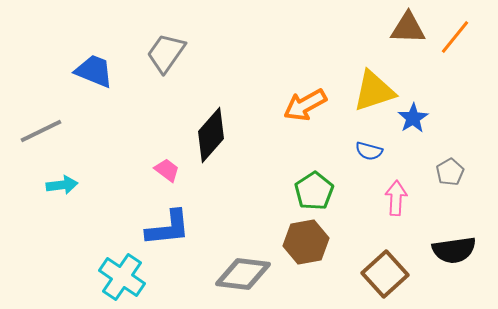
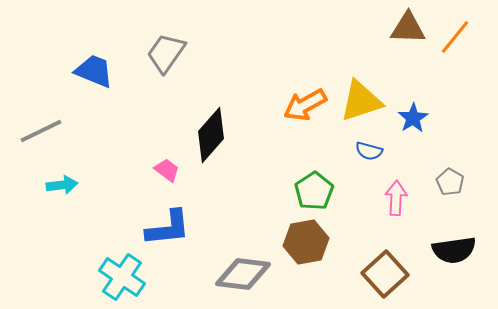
yellow triangle: moved 13 px left, 10 px down
gray pentagon: moved 10 px down; rotated 12 degrees counterclockwise
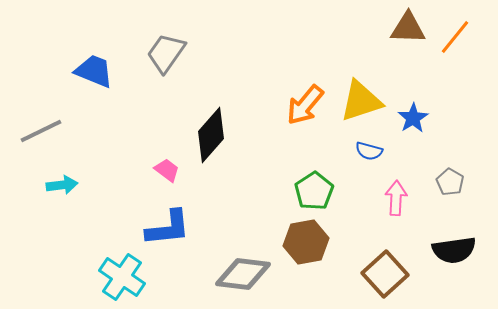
orange arrow: rotated 21 degrees counterclockwise
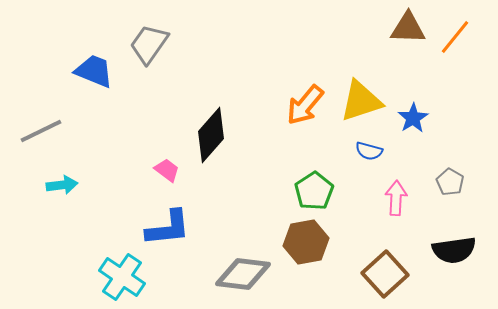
gray trapezoid: moved 17 px left, 9 px up
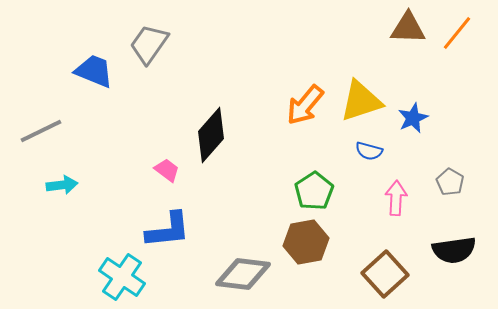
orange line: moved 2 px right, 4 px up
blue star: rotated 8 degrees clockwise
blue L-shape: moved 2 px down
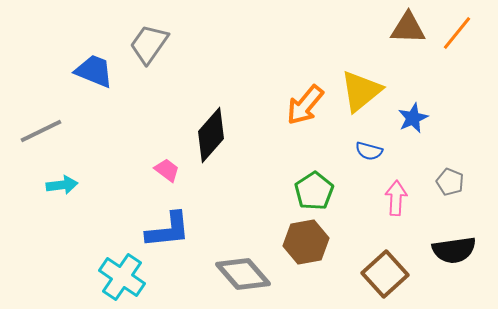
yellow triangle: moved 10 px up; rotated 21 degrees counterclockwise
gray pentagon: rotated 8 degrees counterclockwise
gray diamond: rotated 42 degrees clockwise
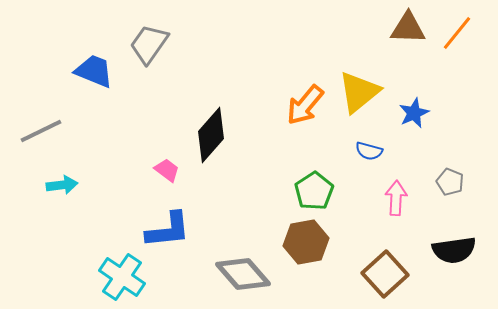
yellow triangle: moved 2 px left, 1 px down
blue star: moved 1 px right, 5 px up
